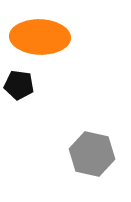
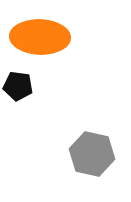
black pentagon: moved 1 px left, 1 px down
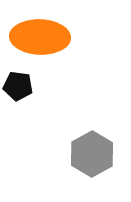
gray hexagon: rotated 18 degrees clockwise
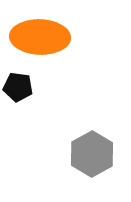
black pentagon: moved 1 px down
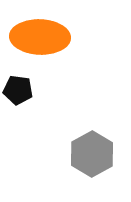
black pentagon: moved 3 px down
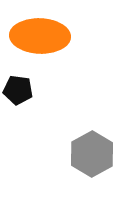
orange ellipse: moved 1 px up
